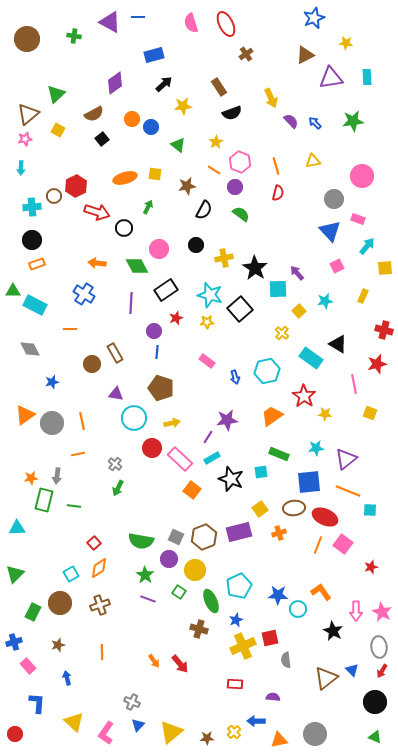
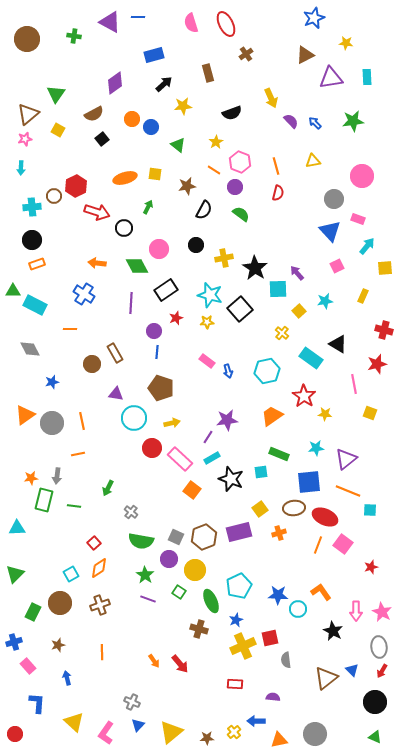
brown rectangle at (219, 87): moved 11 px left, 14 px up; rotated 18 degrees clockwise
green triangle at (56, 94): rotated 12 degrees counterclockwise
blue arrow at (235, 377): moved 7 px left, 6 px up
gray cross at (115, 464): moved 16 px right, 48 px down
green arrow at (118, 488): moved 10 px left
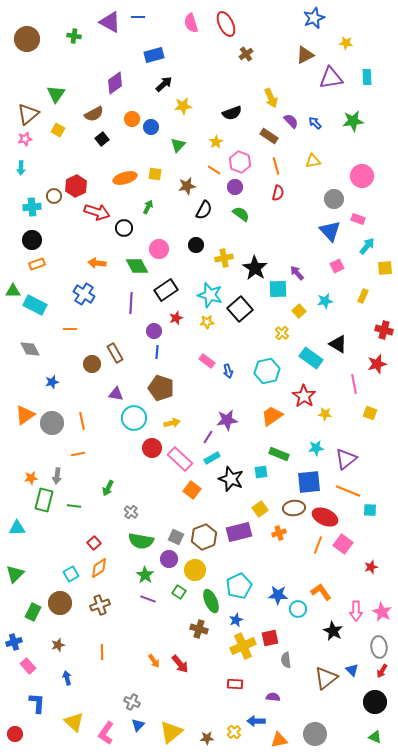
brown rectangle at (208, 73): moved 61 px right, 63 px down; rotated 42 degrees counterclockwise
green triangle at (178, 145): rotated 35 degrees clockwise
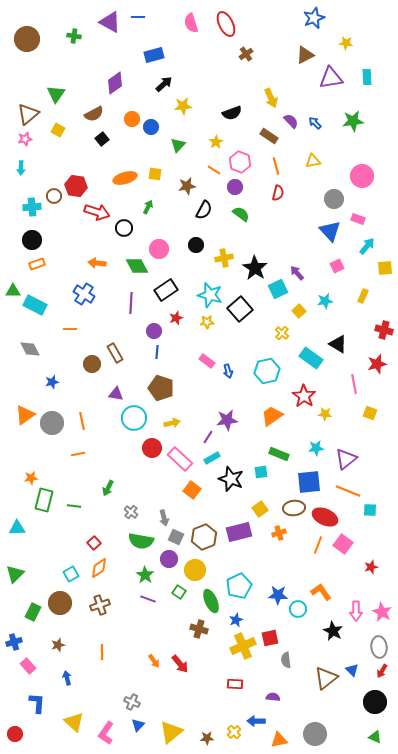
red hexagon at (76, 186): rotated 25 degrees counterclockwise
cyan square at (278, 289): rotated 24 degrees counterclockwise
gray arrow at (57, 476): moved 107 px right, 42 px down; rotated 21 degrees counterclockwise
